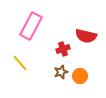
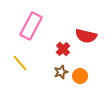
red cross: rotated 24 degrees counterclockwise
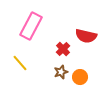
orange circle: moved 1 px down
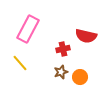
pink rectangle: moved 3 px left, 3 px down
red cross: rotated 32 degrees clockwise
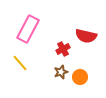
red cross: rotated 16 degrees counterclockwise
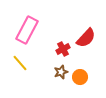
pink rectangle: moved 1 px left, 1 px down
red semicircle: moved 2 px down; rotated 60 degrees counterclockwise
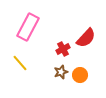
pink rectangle: moved 1 px right, 3 px up
orange circle: moved 2 px up
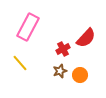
brown star: moved 1 px left, 1 px up
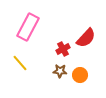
brown star: rotated 24 degrees clockwise
